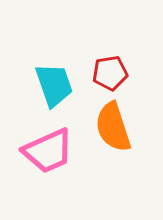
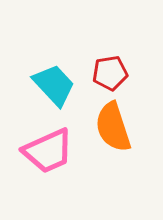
cyan trapezoid: rotated 24 degrees counterclockwise
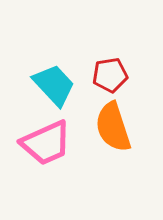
red pentagon: moved 2 px down
pink trapezoid: moved 2 px left, 8 px up
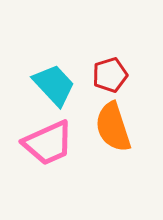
red pentagon: rotated 8 degrees counterclockwise
pink trapezoid: moved 2 px right
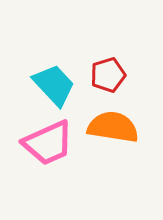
red pentagon: moved 2 px left
orange semicircle: rotated 117 degrees clockwise
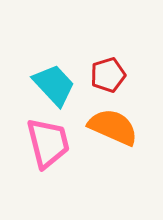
orange semicircle: rotated 15 degrees clockwise
pink trapezoid: rotated 80 degrees counterclockwise
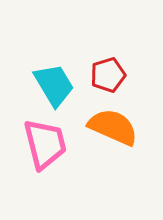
cyan trapezoid: rotated 12 degrees clockwise
pink trapezoid: moved 3 px left, 1 px down
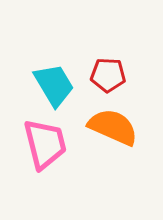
red pentagon: rotated 20 degrees clockwise
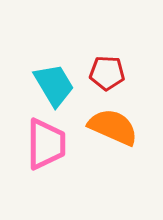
red pentagon: moved 1 px left, 2 px up
pink trapezoid: moved 1 px right; rotated 14 degrees clockwise
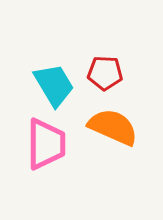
red pentagon: moved 2 px left
